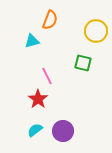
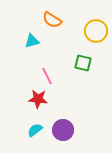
orange semicircle: moved 2 px right; rotated 102 degrees clockwise
red star: rotated 30 degrees counterclockwise
purple circle: moved 1 px up
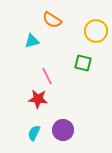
cyan semicircle: moved 1 px left, 3 px down; rotated 28 degrees counterclockwise
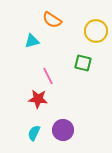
pink line: moved 1 px right
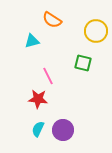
cyan semicircle: moved 4 px right, 4 px up
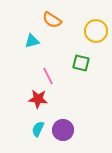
green square: moved 2 px left
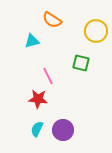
cyan semicircle: moved 1 px left
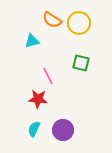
yellow circle: moved 17 px left, 8 px up
cyan semicircle: moved 3 px left
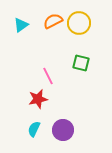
orange semicircle: moved 1 px right, 1 px down; rotated 120 degrees clockwise
cyan triangle: moved 11 px left, 16 px up; rotated 21 degrees counterclockwise
red star: rotated 18 degrees counterclockwise
